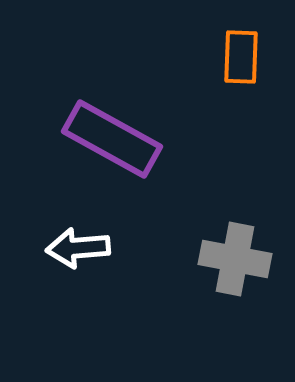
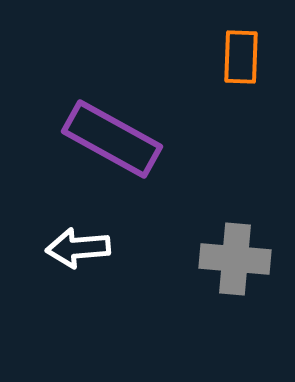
gray cross: rotated 6 degrees counterclockwise
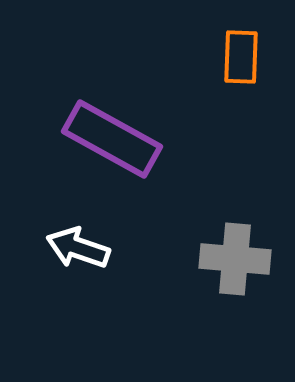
white arrow: rotated 24 degrees clockwise
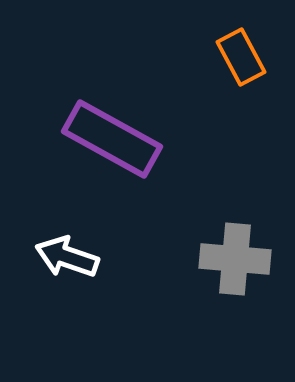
orange rectangle: rotated 30 degrees counterclockwise
white arrow: moved 11 px left, 9 px down
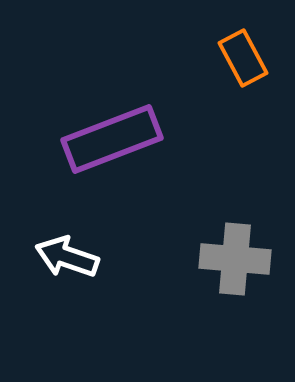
orange rectangle: moved 2 px right, 1 px down
purple rectangle: rotated 50 degrees counterclockwise
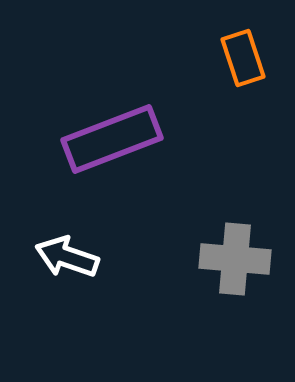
orange rectangle: rotated 10 degrees clockwise
